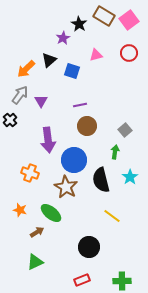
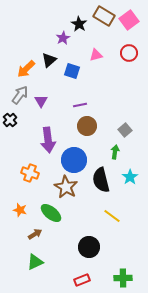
brown arrow: moved 2 px left, 2 px down
green cross: moved 1 px right, 3 px up
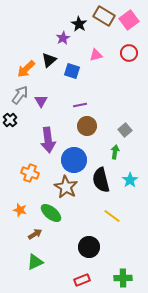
cyan star: moved 3 px down
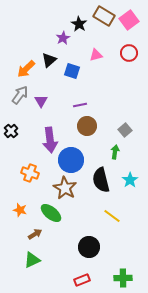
black cross: moved 1 px right, 11 px down
purple arrow: moved 2 px right
blue circle: moved 3 px left
brown star: moved 1 px left, 1 px down
green triangle: moved 3 px left, 2 px up
